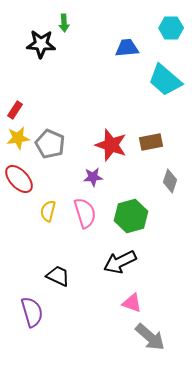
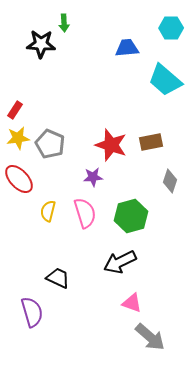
black trapezoid: moved 2 px down
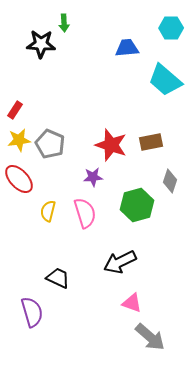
yellow star: moved 1 px right, 2 px down
green hexagon: moved 6 px right, 11 px up
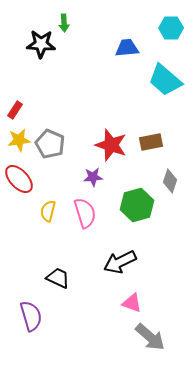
purple semicircle: moved 1 px left, 4 px down
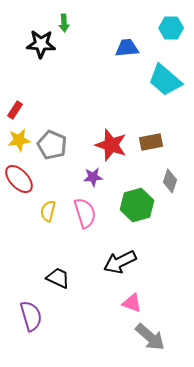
gray pentagon: moved 2 px right, 1 px down
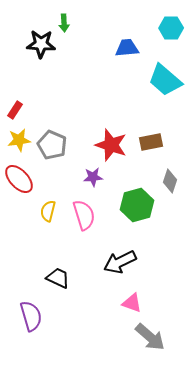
pink semicircle: moved 1 px left, 2 px down
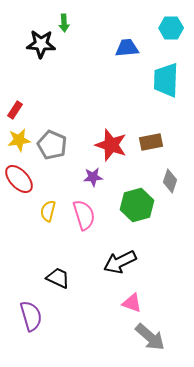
cyan trapezoid: moved 1 px right; rotated 51 degrees clockwise
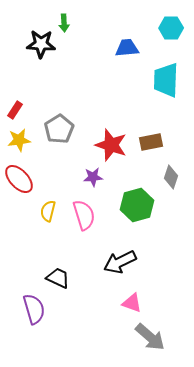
gray pentagon: moved 7 px right, 16 px up; rotated 16 degrees clockwise
gray diamond: moved 1 px right, 4 px up
purple semicircle: moved 3 px right, 7 px up
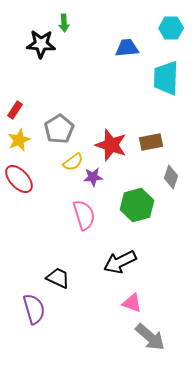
cyan trapezoid: moved 2 px up
yellow star: rotated 15 degrees counterclockwise
yellow semicircle: moved 25 px right, 49 px up; rotated 140 degrees counterclockwise
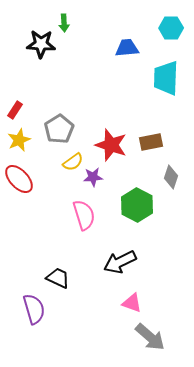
green hexagon: rotated 16 degrees counterclockwise
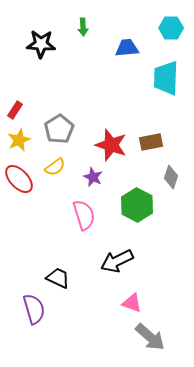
green arrow: moved 19 px right, 4 px down
yellow semicircle: moved 18 px left, 5 px down
purple star: rotated 30 degrees clockwise
black arrow: moved 3 px left, 1 px up
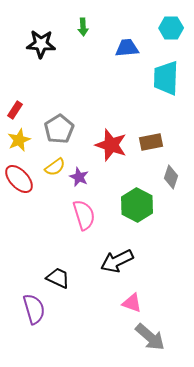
purple star: moved 14 px left
